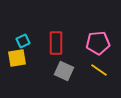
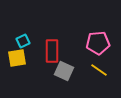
red rectangle: moved 4 px left, 8 px down
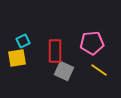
pink pentagon: moved 6 px left
red rectangle: moved 3 px right
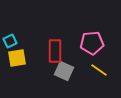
cyan square: moved 13 px left
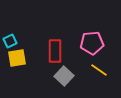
gray square: moved 5 px down; rotated 18 degrees clockwise
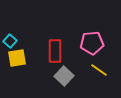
cyan square: rotated 24 degrees counterclockwise
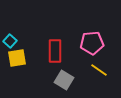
gray square: moved 4 px down; rotated 12 degrees counterclockwise
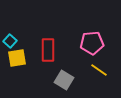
red rectangle: moved 7 px left, 1 px up
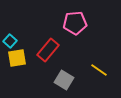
pink pentagon: moved 17 px left, 20 px up
red rectangle: rotated 40 degrees clockwise
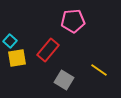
pink pentagon: moved 2 px left, 2 px up
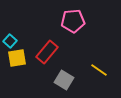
red rectangle: moved 1 px left, 2 px down
